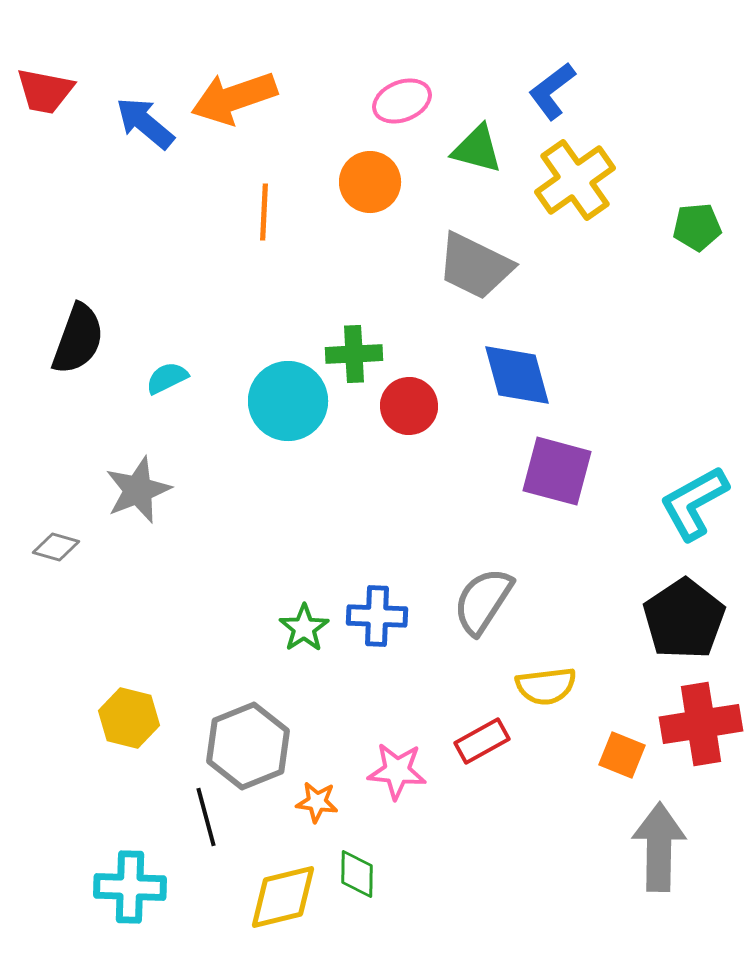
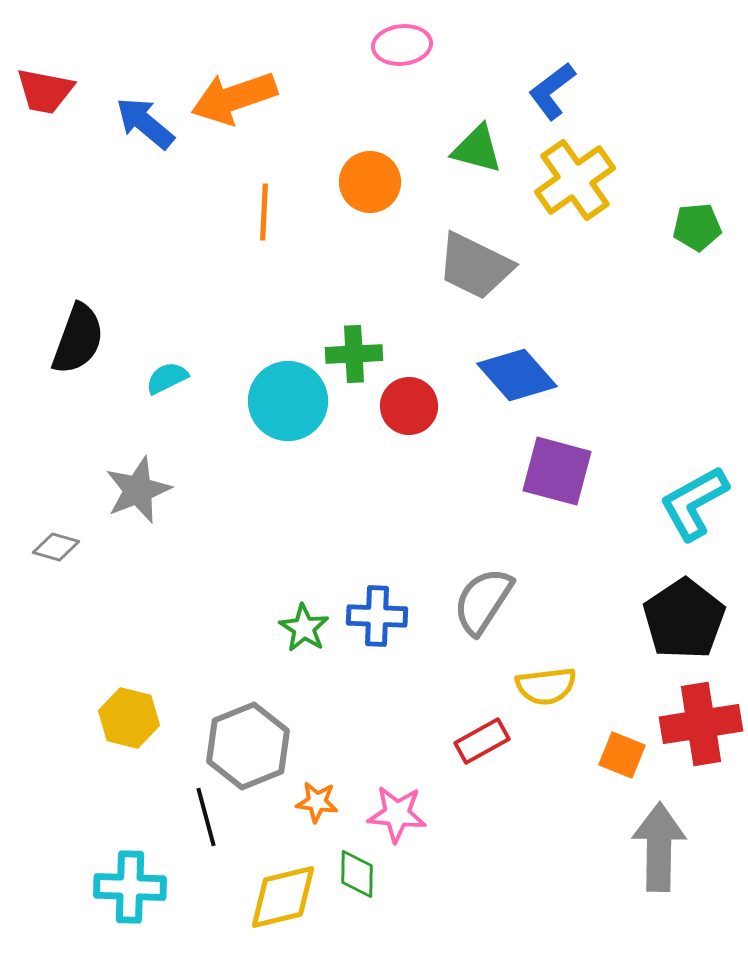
pink ellipse: moved 56 px up; rotated 16 degrees clockwise
blue diamond: rotated 26 degrees counterclockwise
green star: rotated 6 degrees counterclockwise
pink star: moved 43 px down
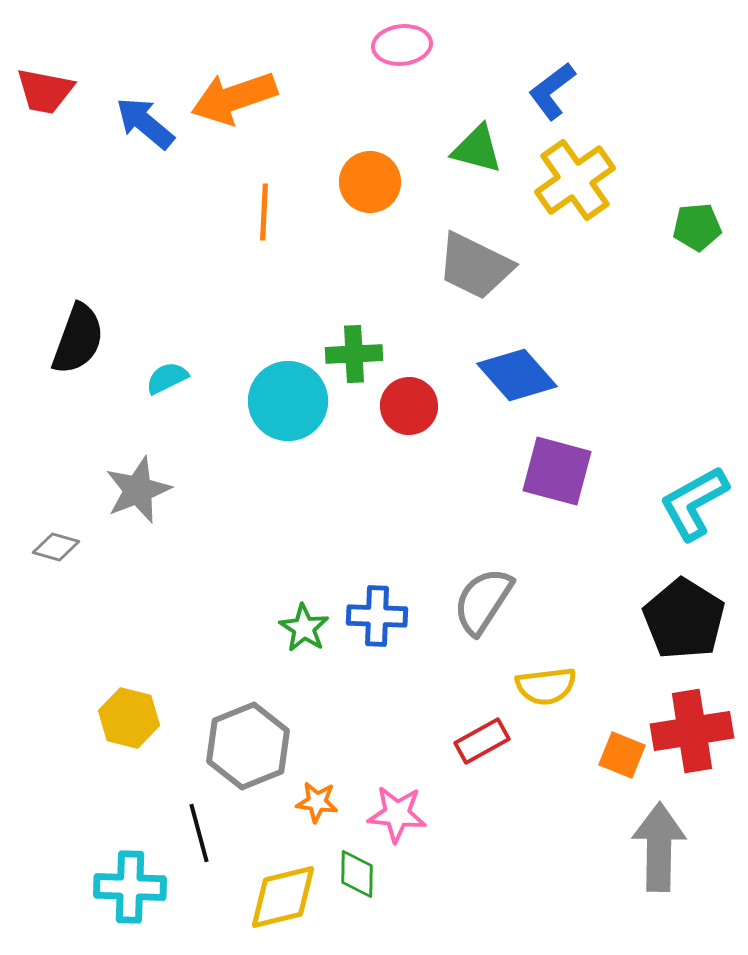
black pentagon: rotated 6 degrees counterclockwise
red cross: moved 9 px left, 7 px down
black line: moved 7 px left, 16 px down
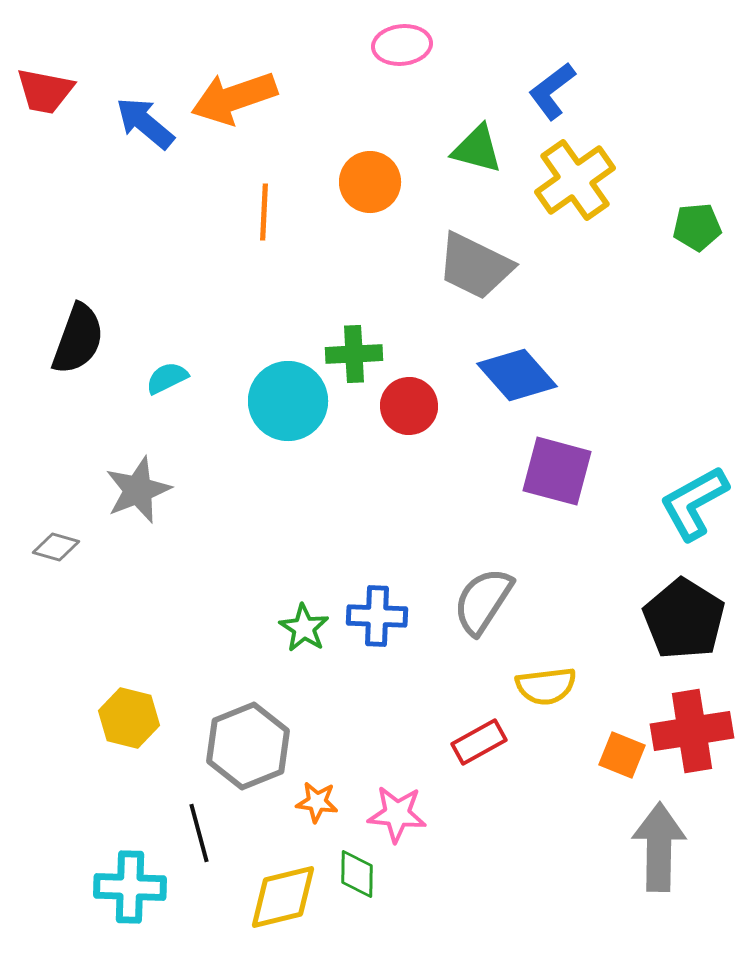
red rectangle: moved 3 px left, 1 px down
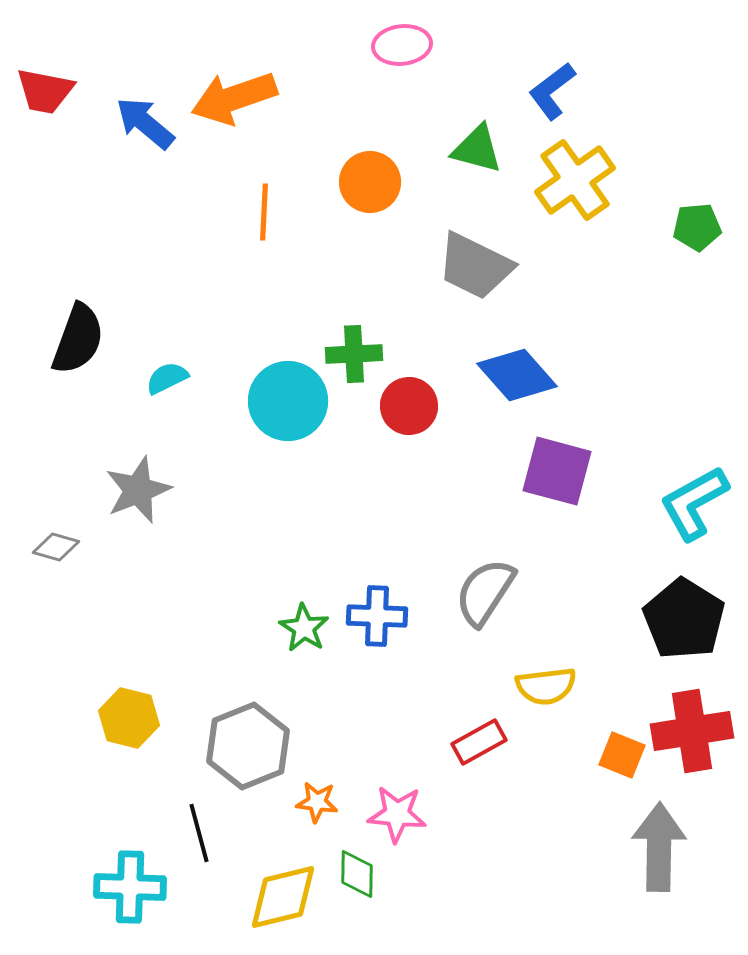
gray semicircle: moved 2 px right, 9 px up
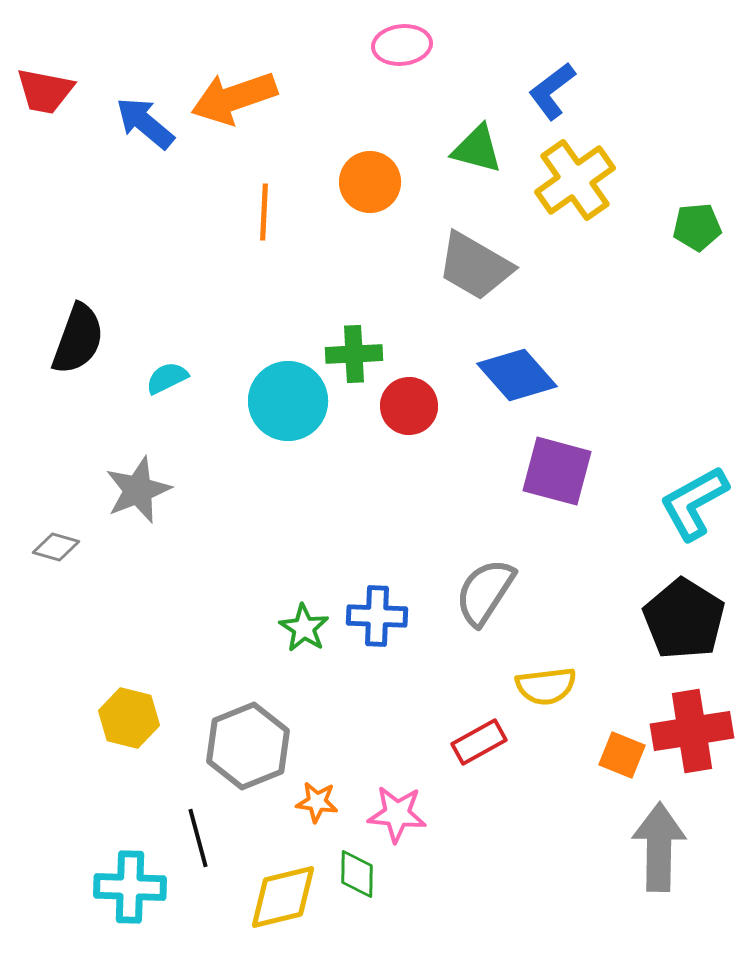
gray trapezoid: rotated 4 degrees clockwise
black line: moved 1 px left, 5 px down
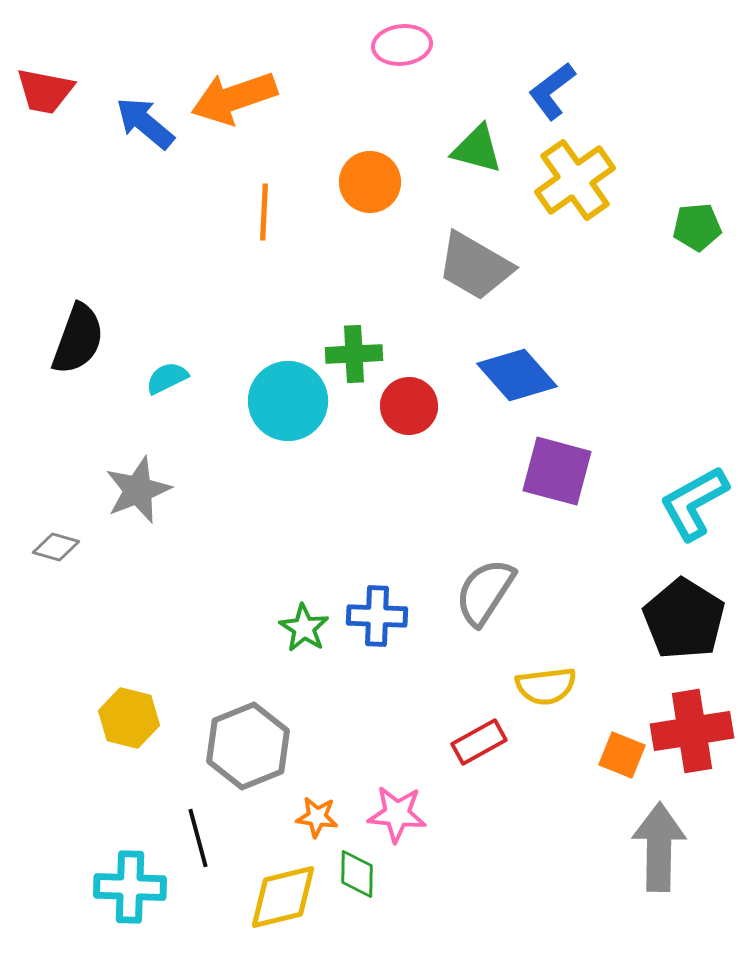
orange star: moved 15 px down
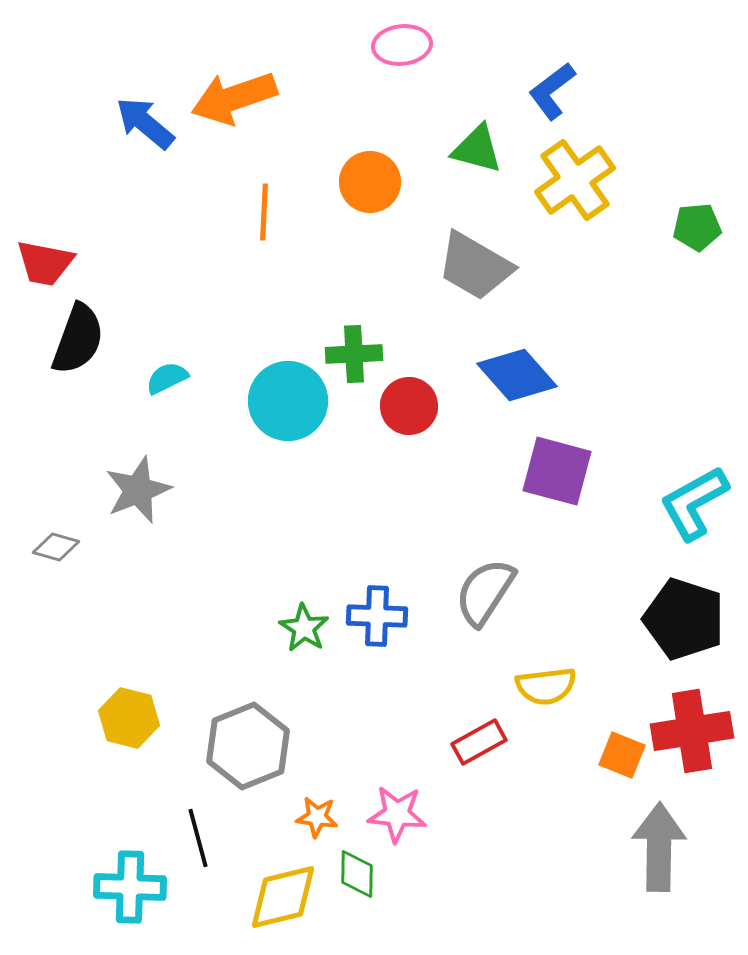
red trapezoid: moved 172 px down
black pentagon: rotated 14 degrees counterclockwise
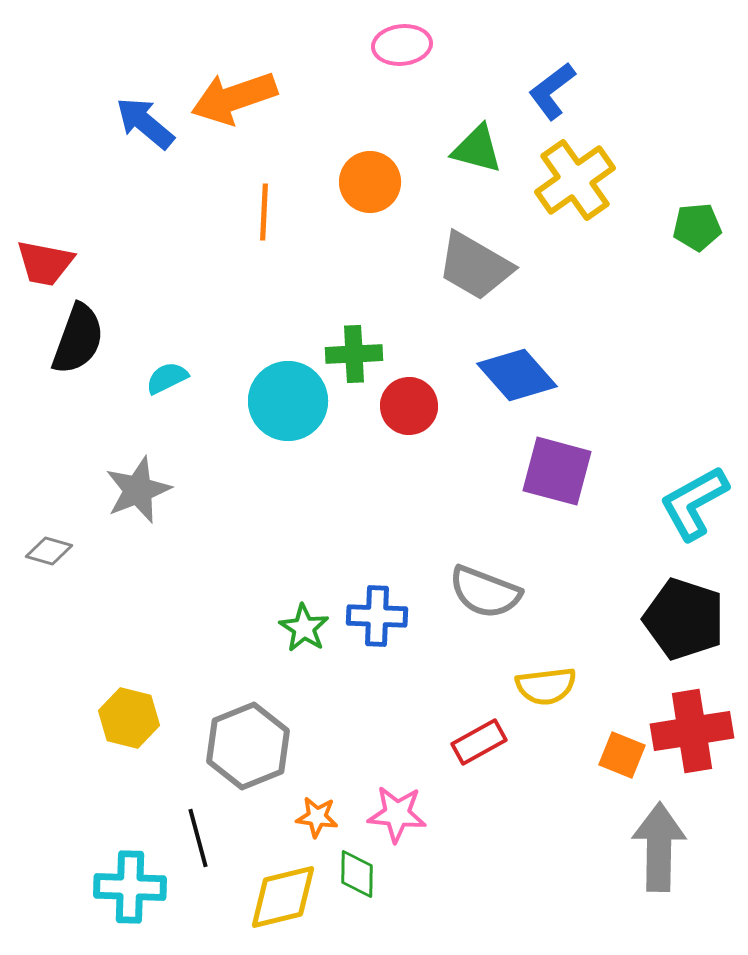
gray diamond: moved 7 px left, 4 px down
gray semicircle: rotated 102 degrees counterclockwise
